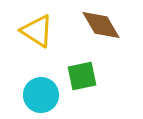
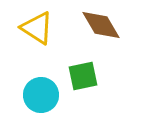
yellow triangle: moved 3 px up
green square: moved 1 px right
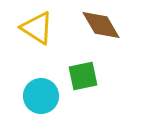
cyan circle: moved 1 px down
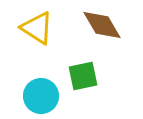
brown diamond: moved 1 px right
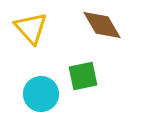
yellow triangle: moved 6 px left; rotated 15 degrees clockwise
cyan circle: moved 2 px up
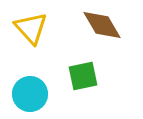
cyan circle: moved 11 px left
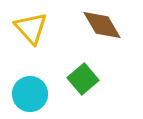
green square: moved 3 px down; rotated 28 degrees counterclockwise
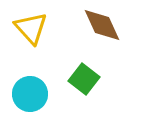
brown diamond: rotated 6 degrees clockwise
green square: moved 1 px right; rotated 12 degrees counterclockwise
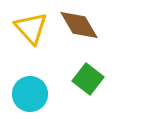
brown diamond: moved 23 px left; rotated 6 degrees counterclockwise
green square: moved 4 px right
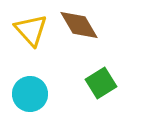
yellow triangle: moved 2 px down
green square: moved 13 px right, 4 px down; rotated 20 degrees clockwise
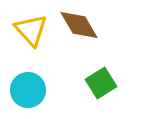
cyan circle: moved 2 px left, 4 px up
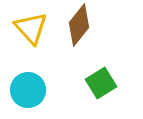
brown diamond: rotated 69 degrees clockwise
yellow triangle: moved 2 px up
